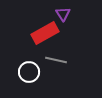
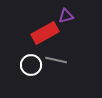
purple triangle: moved 3 px right, 2 px down; rotated 49 degrees clockwise
white circle: moved 2 px right, 7 px up
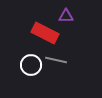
purple triangle: rotated 14 degrees clockwise
red rectangle: rotated 56 degrees clockwise
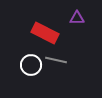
purple triangle: moved 11 px right, 2 px down
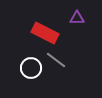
gray line: rotated 25 degrees clockwise
white circle: moved 3 px down
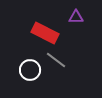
purple triangle: moved 1 px left, 1 px up
white circle: moved 1 px left, 2 px down
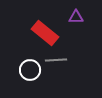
red rectangle: rotated 12 degrees clockwise
gray line: rotated 40 degrees counterclockwise
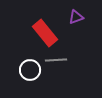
purple triangle: rotated 21 degrees counterclockwise
red rectangle: rotated 12 degrees clockwise
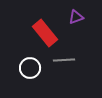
gray line: moved 8 px right
white circle: moved 2 px up
